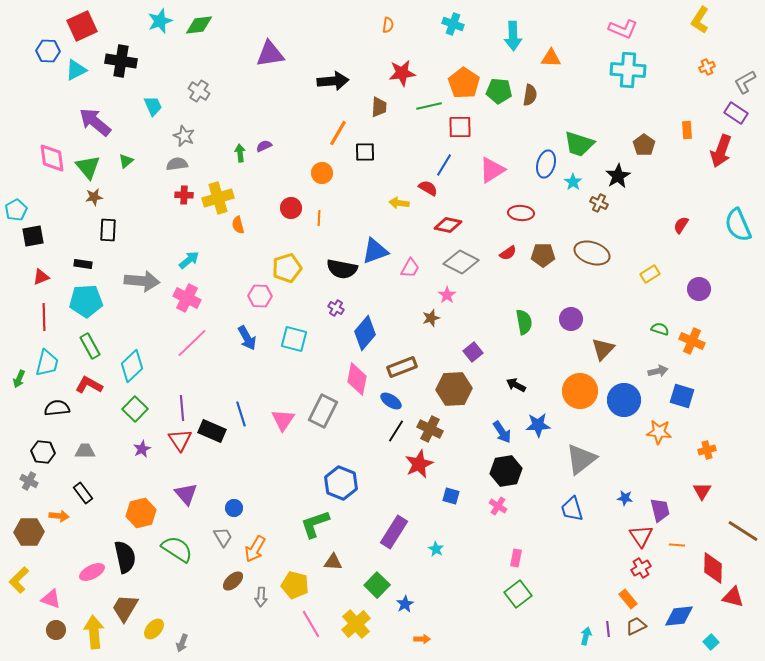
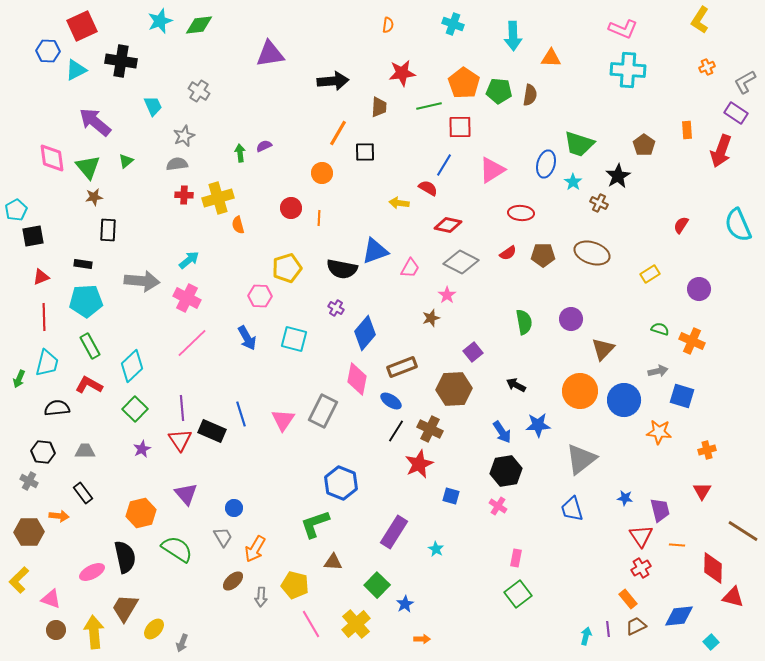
gray star at (184, 136): rotated 25 degrees clockwise
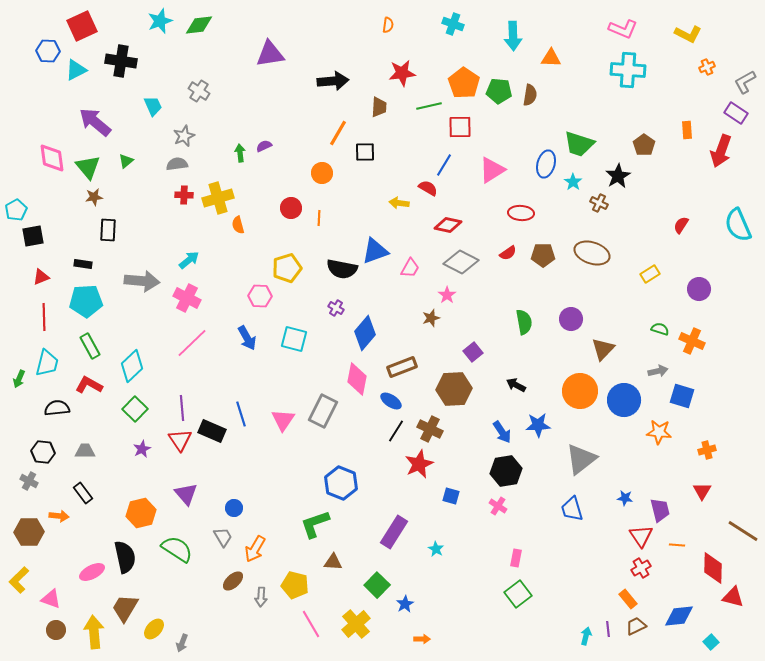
yellow L-shape at (700, 20): moved 12 px left, 14 px down; rotated 96 degrees counterclockwise
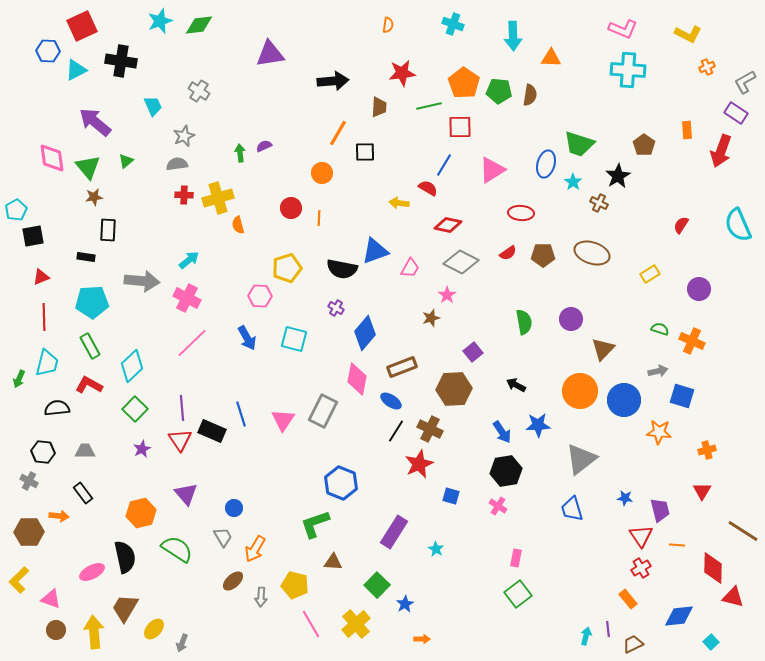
black rectangle at (83, 264): moved 3 px right, 7 px up
cyan pentagon at (86, 301): moved 6 px right, 1 px down
brown trapezoid at (636, 626): moved 3 px left, 18 px down
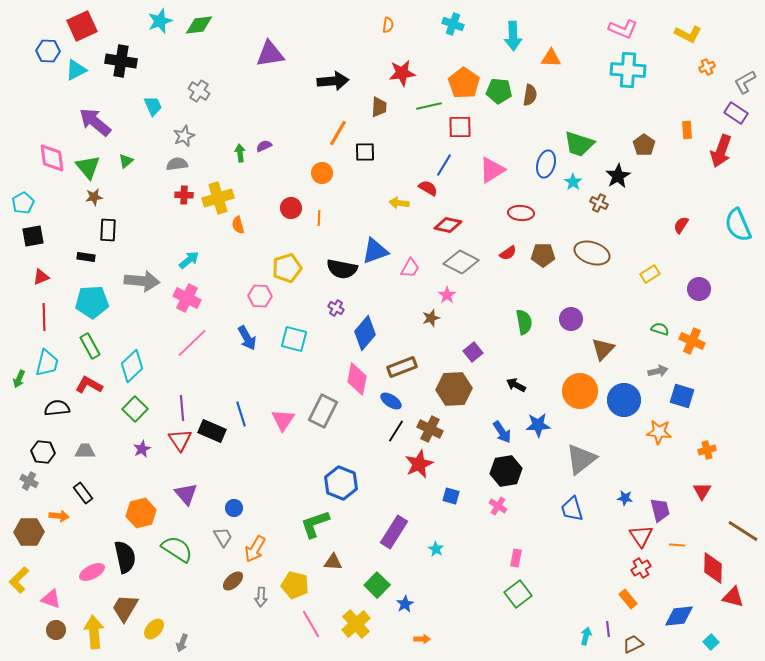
cyan pentagon at (16, 210): moved 7 px right, 7 px up
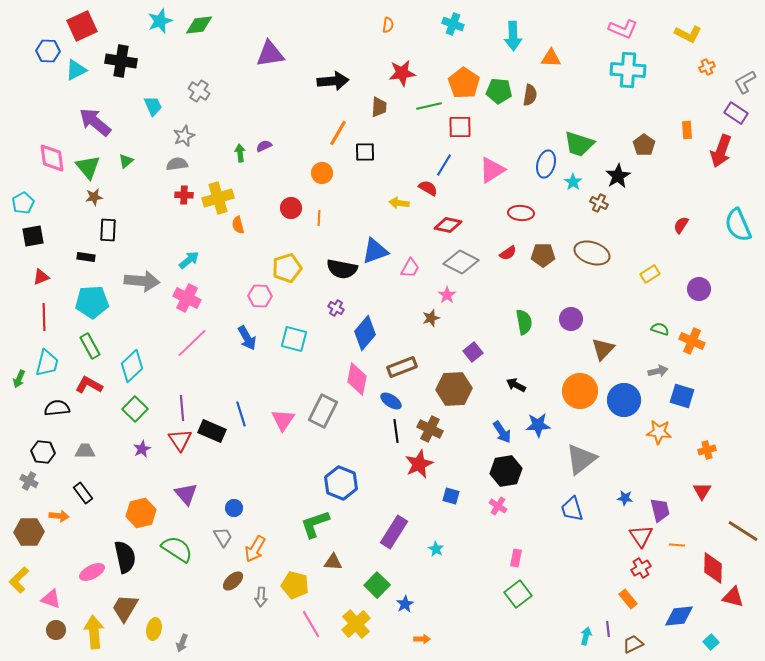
black line at (396, 431): rotated 40 degrees counterclockwise
yellow ellipse at (154, 629): rotated 30 degrees counterclockwise
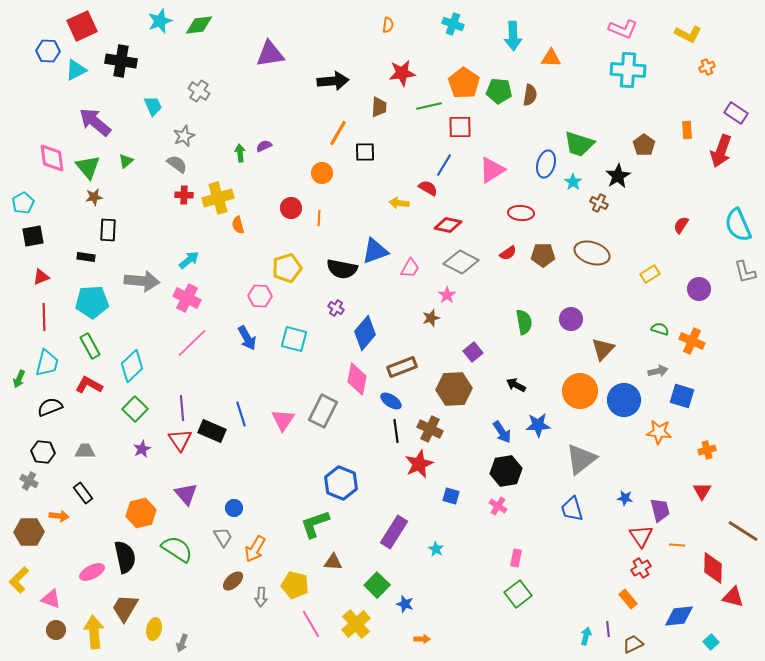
gray L-shape at (745, 82): moved 190 px down; rotated 75 degrees counterclockwise
gray semicircle at (177, 164): rotated 45 degrees clockwise
black semicircle at (57, 408): moved 7 px left, 1 px up; rotated 15 degrees counterclockwise
blue star at (405, 604): rotated 24 degrees counterclockwise
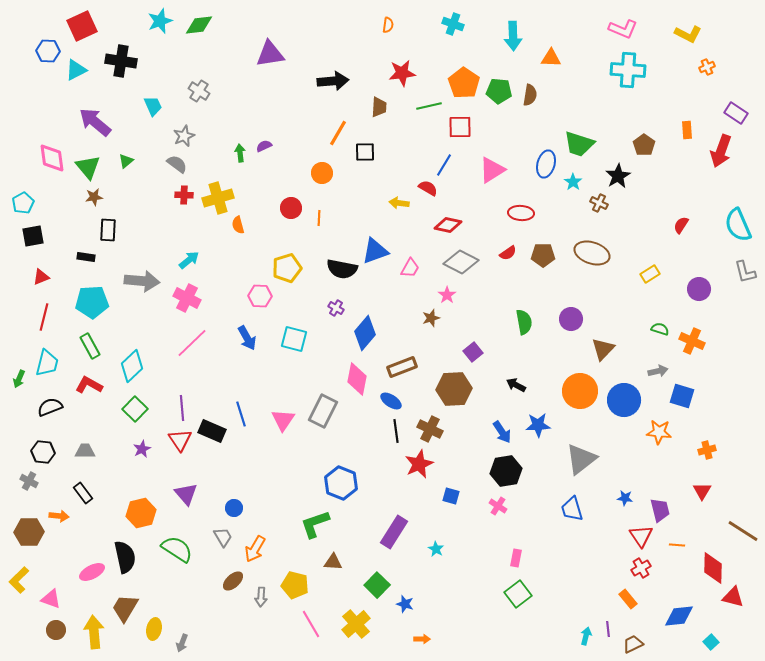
red line at (44, 317): rotated 16 degrees clockwise
